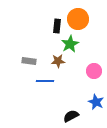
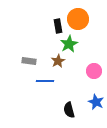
black rectangle: moved 1 px right; rotated 16 degrees counterclockwise
green star: moved 1 px left
brown star: rotated 24 degrees counterclockwise
black semicircle: moved 2 px left, 6 px up; rotated 77 degrees counterclockwise
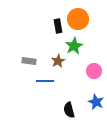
green star: moved 5 px right, 2 px down
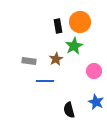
orange circle: moved 2 px right, 3 px down
brown star: moved 2 px left, 2 px up
